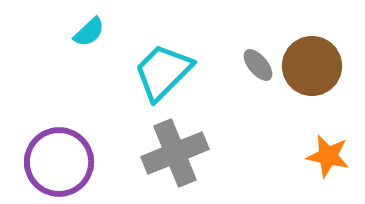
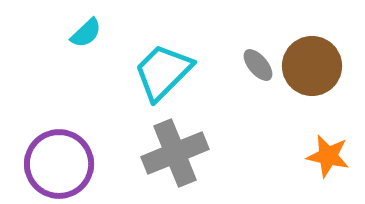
cyan semicircle: moved 3 px left, 1 px down
purple circle: moved 2 px down
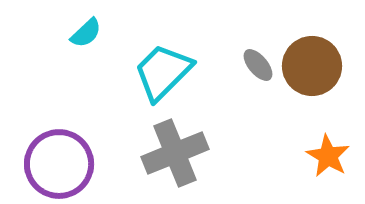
orange star: rotated 18 degrees clockwise
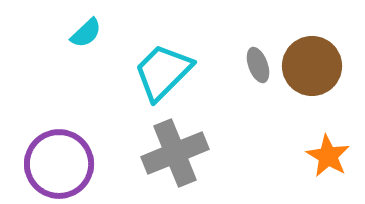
gray ellipse: rotated 20 degrees clockwise
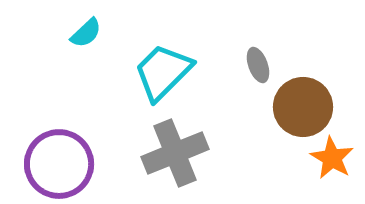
brown circle: moved 9 px left, 41 px down
orange star: moved 4 px right, 2 px down
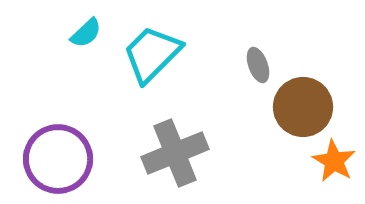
cyan trapezoid: moved 11 px left, 18 px up
orange star: moved 2 px right, 3 px down
purple circle: moved 1 px left, 5 px up
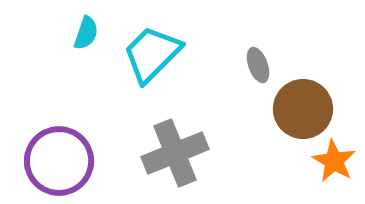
cyan semicircle: rotated 28 degrees counterclockwise
brown circle: moved 2 px down
purple circle: moved 1 px right, 2 px down
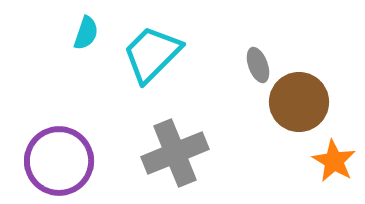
brown circle: moved 4 px left, 7 px up
